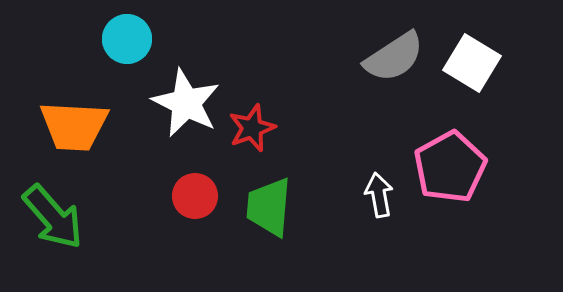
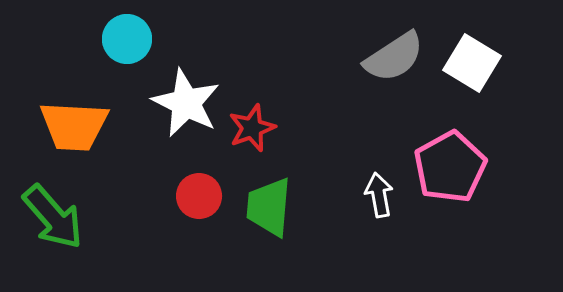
red circle: moved 4 px right
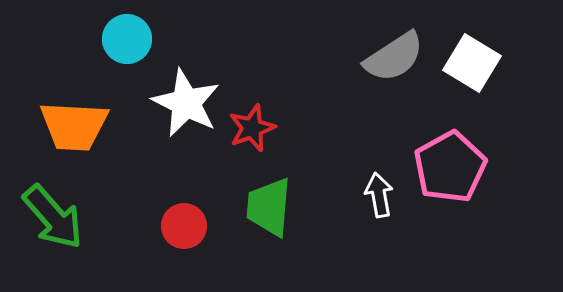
red circle: moved 15 px left, 30 px down
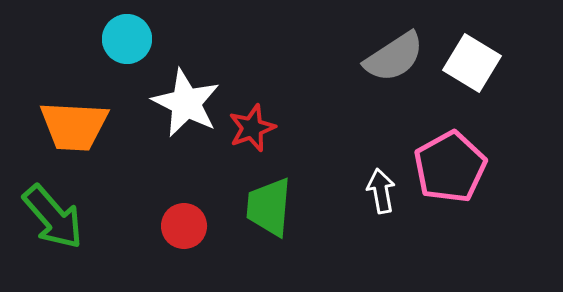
white arrow: moved 2 px right, 4 px up
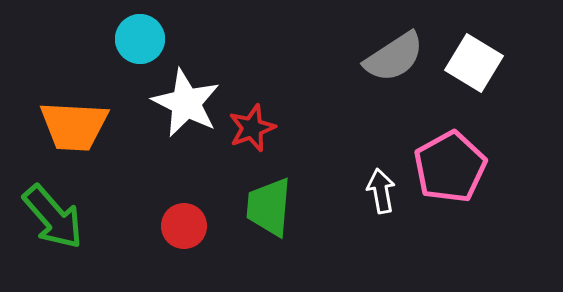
cyan circle: moved 13 px right
white square: moved 2 px right
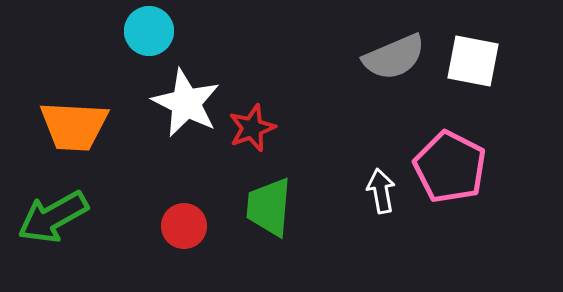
cyan circle: moved 9 px right, 8 px up
gray semicircle: rotated 10 degrees clockwise
white square: moved 1 px left, 2 px up; rotated 20 degrees counterclockwise
pink pentagon: rotated 16 degrees counterclockwise
green arrow: rotated 102 degrees clockwise
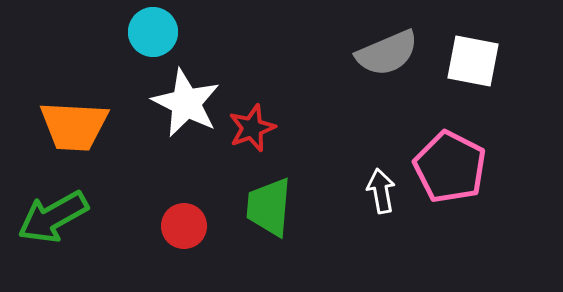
cyan circle: moved 4 px right, 1 px down
gray semicircle: moved 7 px left, 4 px up
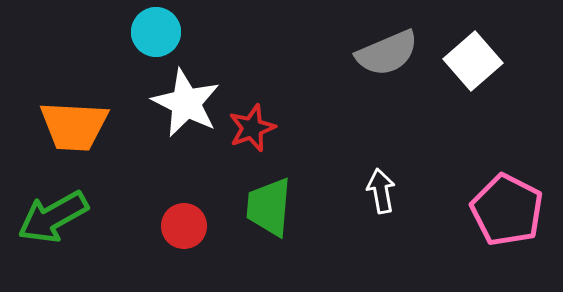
cyan circle: moved 3 px right
white square: rotated 38 degrees clockwise
pink pentagon: moved 57 px right, 43 px down
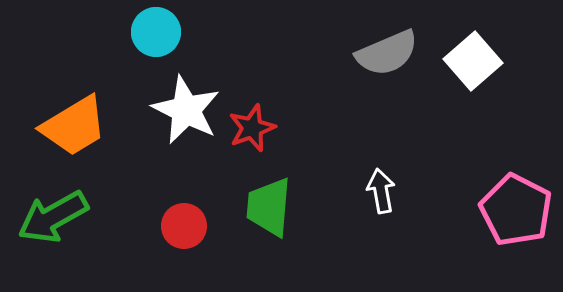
white star: moved 7 px down
orange trapezoid: rotated 34 degrees counterclockwise
pink pentagon: moved 9 px right
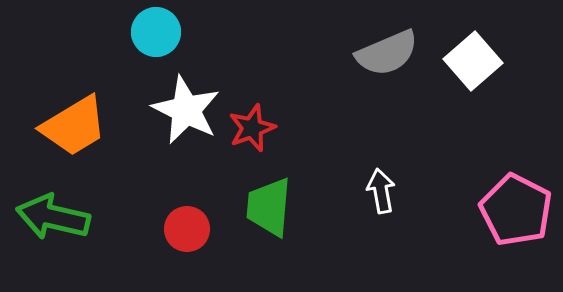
green arrow: rotated 42 degrees clockwise
red circle: moved 3 px right, 3 px down
